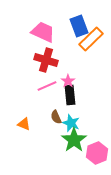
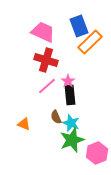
orange rectangle: moved 1 px left, 3 px down
pink line: rotated 18 degrees counterclockwise
green star: moved 2 px left; rotated 15 degrees clockwise
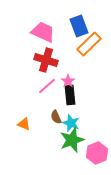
orange rectangle: moved 1 px left, 2 px down
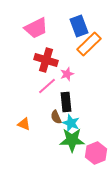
pink trapezoid: moved 7 px left, 4 px up; rotated 130 degrees clockwise
pink star: moved 1 px left, 7 px up; rotated 16 degrees clockwise
black rectangle: moved 4 px left, 7 px down
green star: rotated 20 degrees clockwise
pink hexagon: moved 1 px left
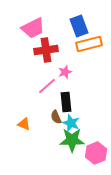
pink trapezoid: moved 3 px left
orange rectangle: rotated 30 degrees clockwise
red cross: moved 10 px up; rotated 25 degrees counterclockwise
pink star: moved 2 px left, 2 px up
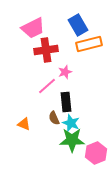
blue rectangle: moved 1 px left, 1 px up; rotated 10 degrees counterclockwise
brown semicircle: moved 2 px left, 1 px down
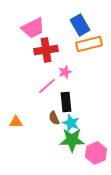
blue rectangle: moved 2 px right
orange triangle: moved 8 px left, 2 px up; rotated 24 degrees counterclockwise
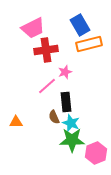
brown semicircle: moved 1 px up
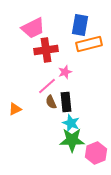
blue rectangle: rotated 40 degrees clockwise
brown semicircle: moved 3 px left, 15 px up
orange triangle: moved 1 px left, 13 px up; rotated 24 degrees counterclockwise
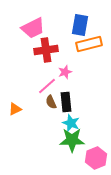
pink hexagon: moved 5 px down
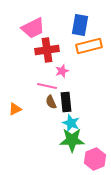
orange rectangle: moved 2 px down
red cross: moved 1 px right
pink star: moved 3 px left, 1 px up
pink line: rotated 54 degrees clockwise
pink hexagon: moved 1 px left, 1 px down
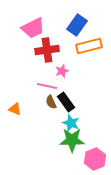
blue rectangle: moved 3 px left; rotated 25 degrees clockwise
black rectangle: rotated 30 degrees counterclockwise
orange triangle: rotated 48 degrees clockwise
